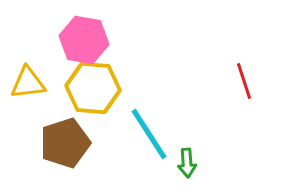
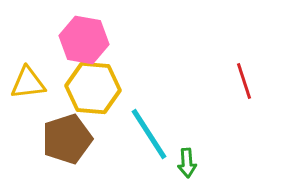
brown pentagon: moved 2 px right, 4 px up
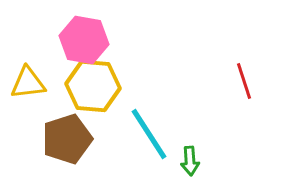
yellow hexagon: moved 2 px up
green arrow: moved 3 px right, 2 px up
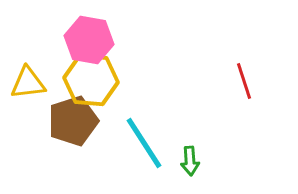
pink hexagon: moved 5 px right
yellow hexagon: moved 2 px left, 6 px up
cyan line: moved 5 px left, 9 px down
brown pentagon: moved 6 px right, 18 px up
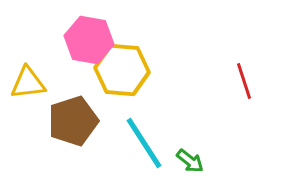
yellow hexagon: moved 31 px right, 10 px up
green arrow: rotated 48 degrees counterclockwise
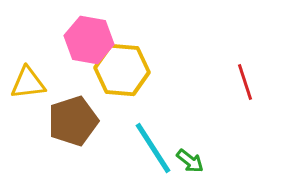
red line: moved 1 px right, 1 px down
cyan line: moved 9 px right, 5 px down
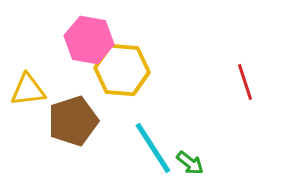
yellow triangle: moved 7 px down
green arrow: moved 2 px down
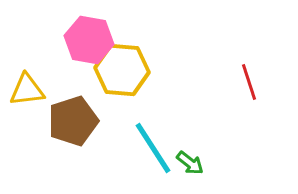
red line: moved 4 px right
yellow triangle: moved 1 px left
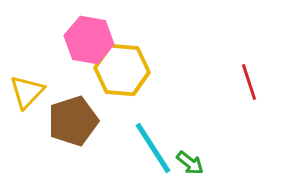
yellow triangle: moved 2 px down; rotated 39 degrees counterclockwise
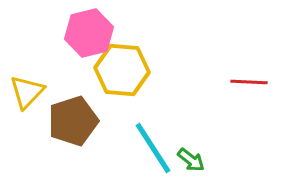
pink hexagon: moved 7 px up; rotated 24 degrees counterclockwise
red line: rotated 69 degrees counterclockwise
green arrow: moved 1 px right, 3 px up
